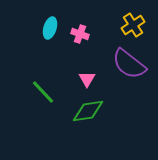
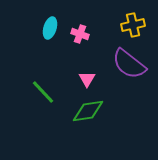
yellow cross: rotated 20 degrees clockwise
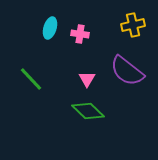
pink cross: rotated 12 degrees counterclockwise
purple semicircle: moved 2 px left, 7 px down
green line: moved 12 px left, 13 px up
green diamond: rotated 52 degrees clockwise
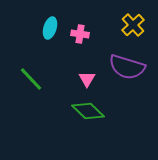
yellow cross: rotated 30 degrees counterclockwise
purple semicircle: moved 4 px up; rotated 21 degrees counterclockwise
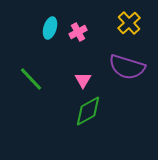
yellow cross: moved 4 px left, 2 px up
pink cross: moved 2 px left, 2 px up; rotated 36 degrees counterclockwise
pink triangle: moved 4 px left, 1 px down
green diamond: rotated 72 degrees counterclockwise
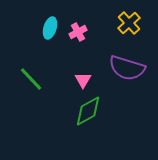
purple semicircle: moved 1 px down
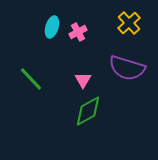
cyan ellipse: moved 2 px right, 1 px up
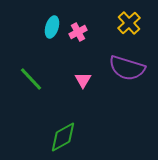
green diamond: moved 25 px left, 26 px down
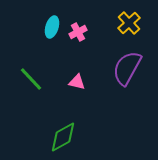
purple semicircle: rotated 102 degrees clockwise
pink triangle: moved 6 px left, 2 px down; rotated 48 degrees counterclockwise
